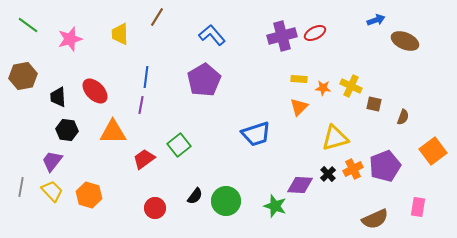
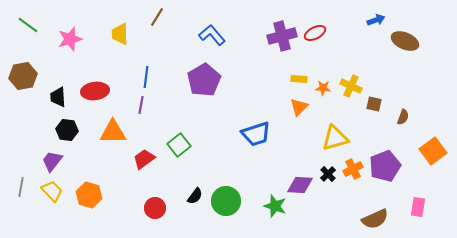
red ellipse at (95, 91): rotated 52 degrees counterclockwise
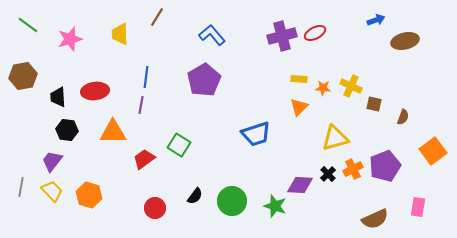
brown ellipse at (405, 41): rotated 36 degrees counterclockwise
green square at (179, 145): rotated 20 degrees counterclockwise
green circle at (226, 201): moved 6 px right
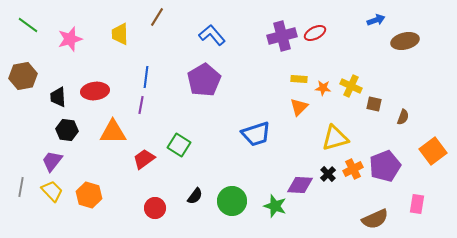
pink rectangle at (418, 207): moved 1 px left, 3 px up
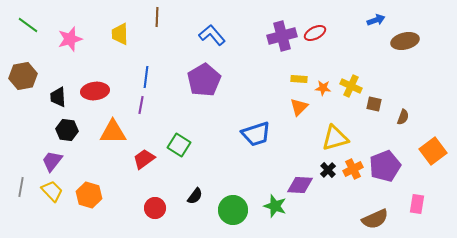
brown line at (157, 17): rotated 30 degrees counterclockwise
black cross at (328, 174): moved 4 px up
green circle at (232, 201): moved 1 px right, 9 px down
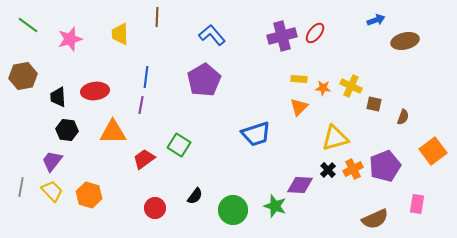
red ellipse at (315, 33): rotated 25 degrees counterclockwise
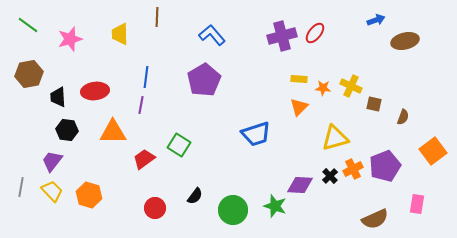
brown hexagon at (23, 76): moved 6 px right, 2 px up
black cross at (328, 170): moved 2 px right, 6 px down
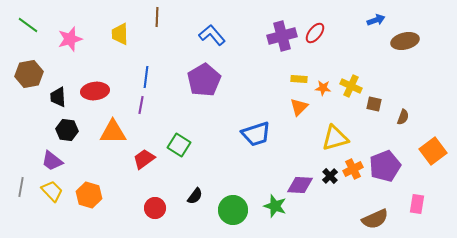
purple trapezoid at (52, 161): rotated 90 degrees counterclockwise
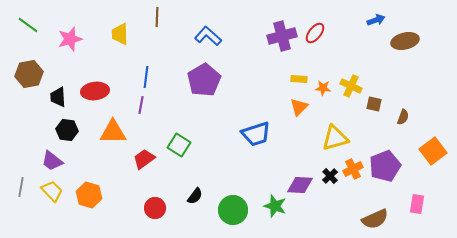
blue L-shape at (212, 35): moved 4 px left, 1 px down; rotated 8 degrees counterclockwise
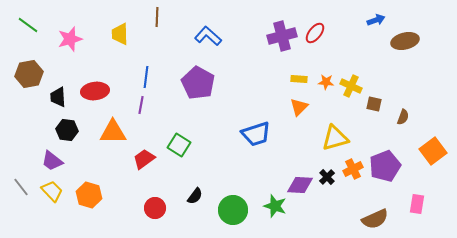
purple pentagon at (204, 80): moved 6 px left, 3 px down; rotated 12 degrees counterclockwise
orange star at (323, 88): moved 3 px right, 6 px up
black cross at (330, 176): moved 3 px left, 1 px down
gray line at (21, 187): rotated 48 degrees counterclockwise
